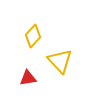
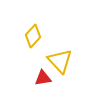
red triangle: moved 15 px right
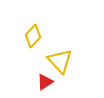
red triangle: moved 2 px right, 4 px down; rotated 24 degrees counterclockwise
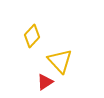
yellow diamond: moved 1 px left
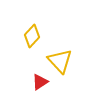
red triangle: moved 5 px left
